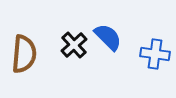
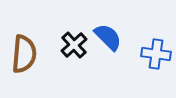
blue cross: moved 1 px right
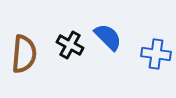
black cross: moved 4 px left; rotated 20 degrees counterclockwise
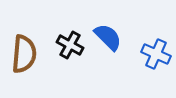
blue cross: rotated 16 degrees clockwise
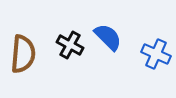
brown semicircle: moved 1 px left
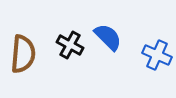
blue cross: moved 1 px right, 1 px down
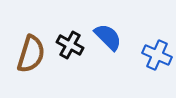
brown semicircle: moved 8 px right; rotated 12 degrees clockwise
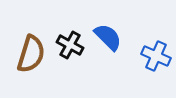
blue cross: moved 1 px left, 1 px down
